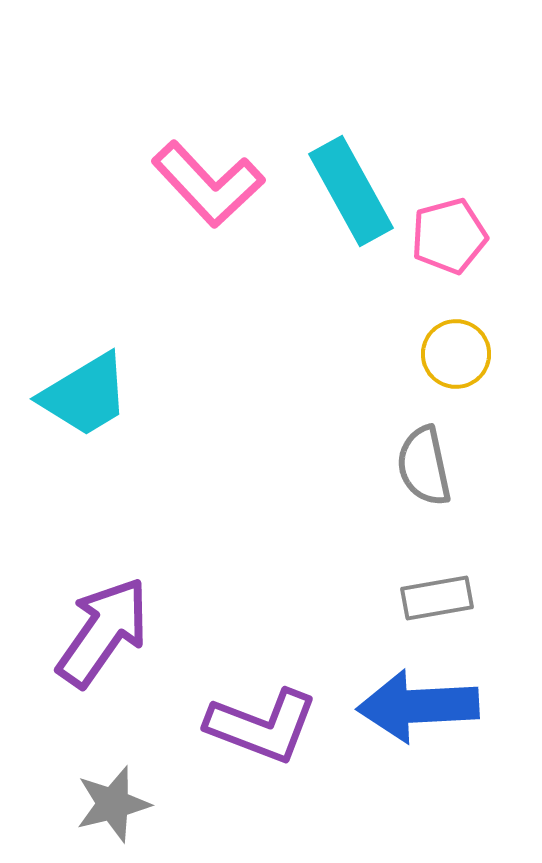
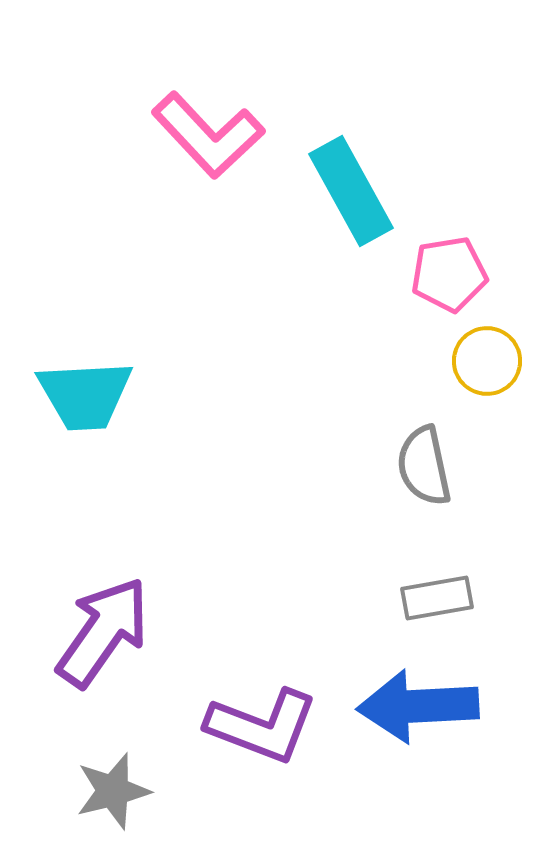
pink L-shape: moved 49 px up
pink pentagon: moved 38 px down; rotated 6 degrees clockwise
yellow circle: moved 31 px right, 7 px down
cyan trapezoid: rotated 28 degrees clockwise
gray star: moved 13 px up
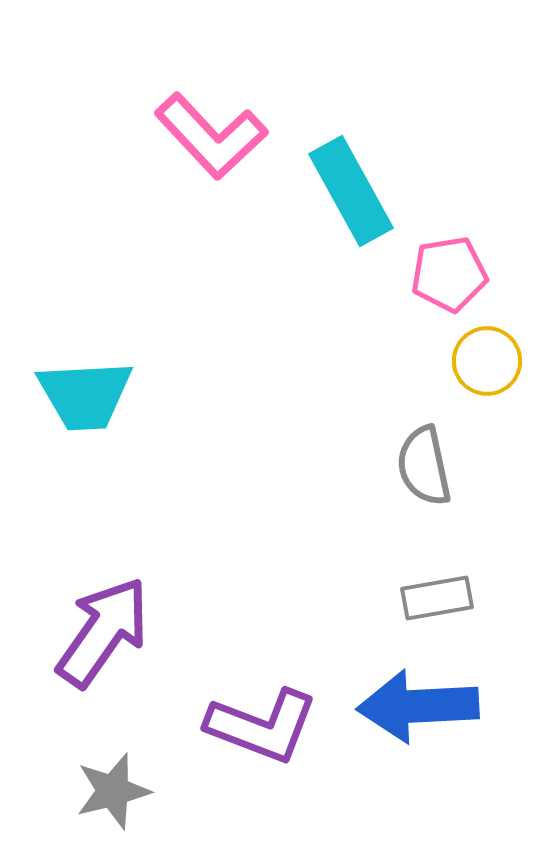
pink L-shape: moved 3 px right, 1 px down
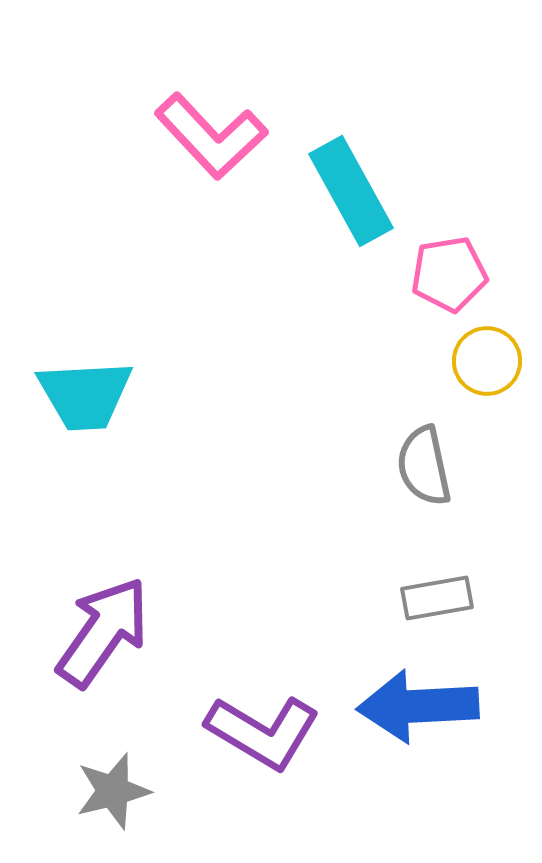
purple L-shape: moved 1 px right, 6 px down; rotated 10 degrees clockwise
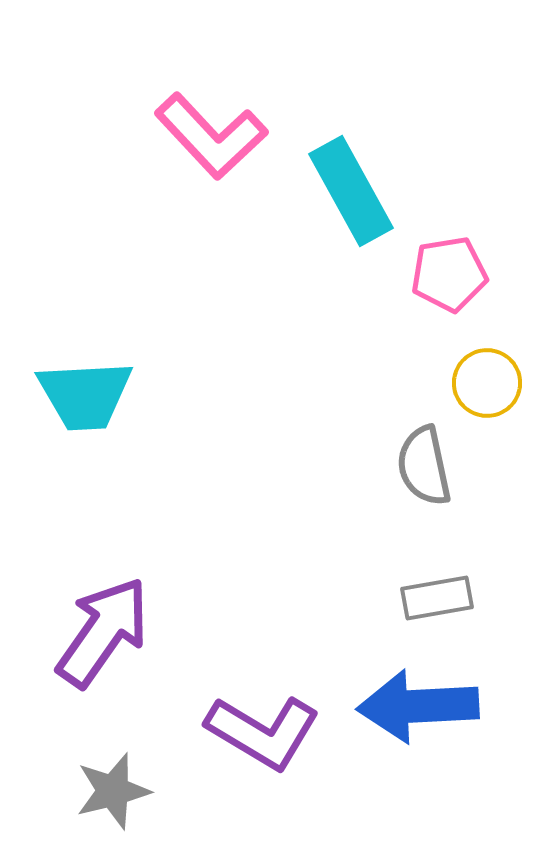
yellow circle: moved 22 px down
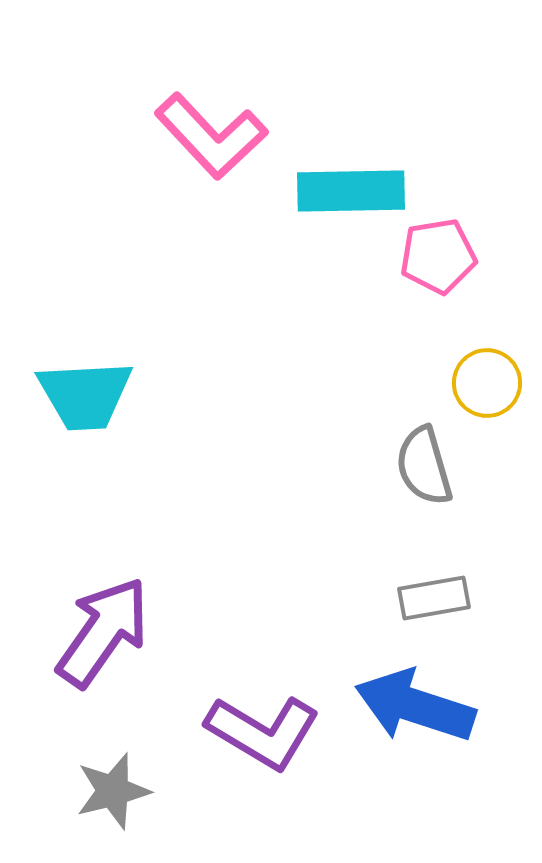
cyan rectangle: rotated 62 degrees counterclockwise
pink pentagon: moved 11 px left, 18 px up
gray semicircle: rotated 4 degrees counterclockwise
gray rectangle: moved 3 px left
blue arrow: moved 3 px left; rotated 21 degrees clockwise
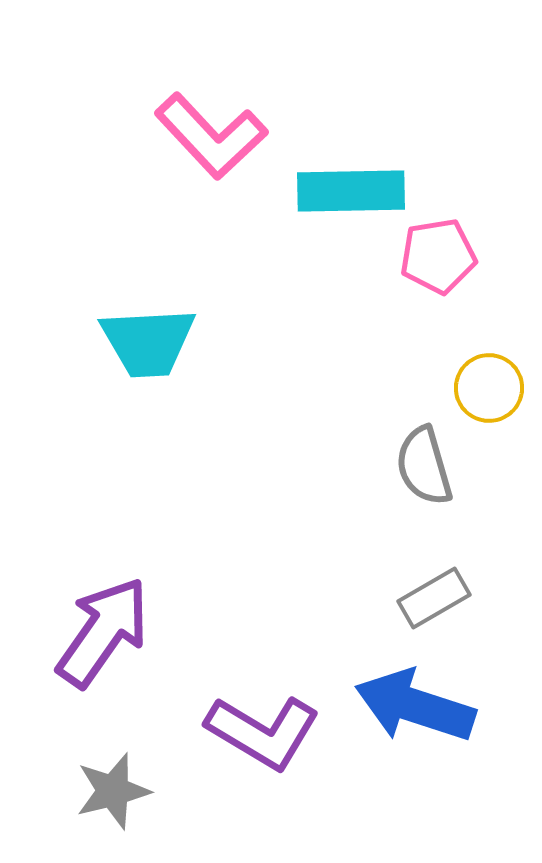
yellow circle: moved 2 px right, 5 px down
cyan trapezoid: moved 63 px right, 53 px up
gray rectangle: rotated 20 degrees counterclockwise
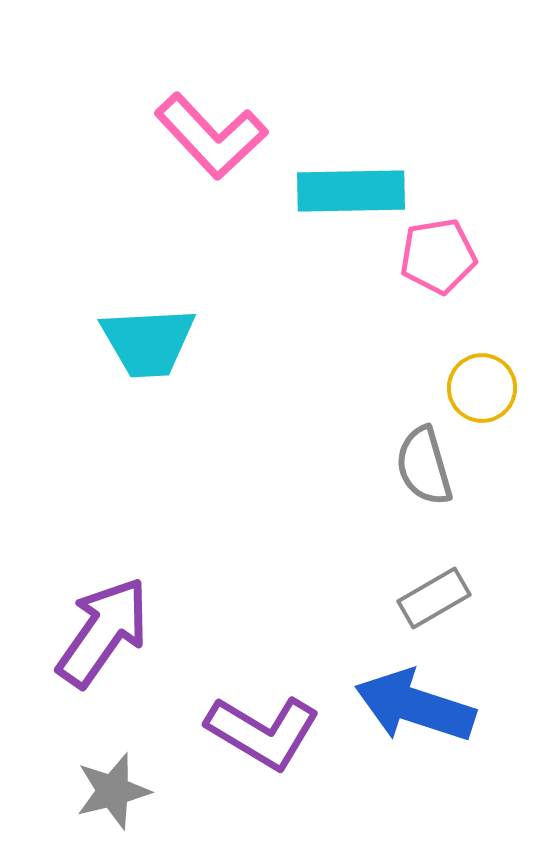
yellow circle: moved 7 px left
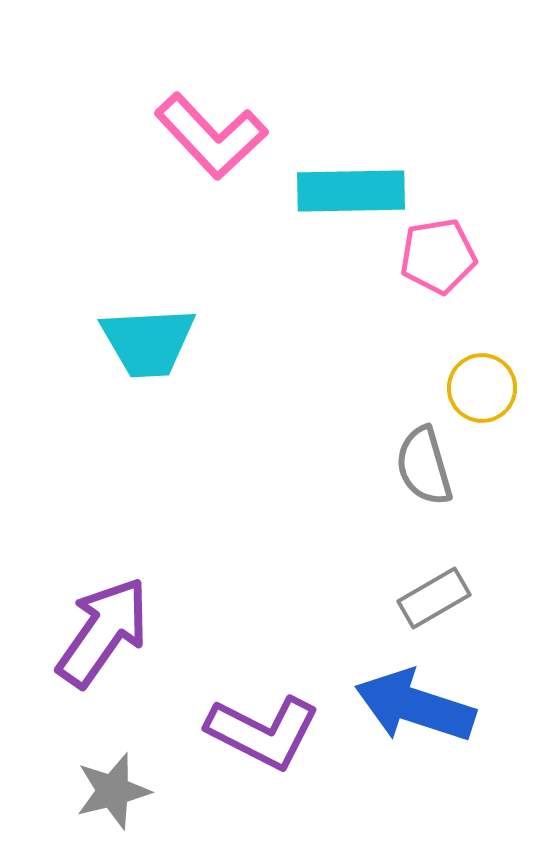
purple L-shape: rotated 4 degrees counterclockwise
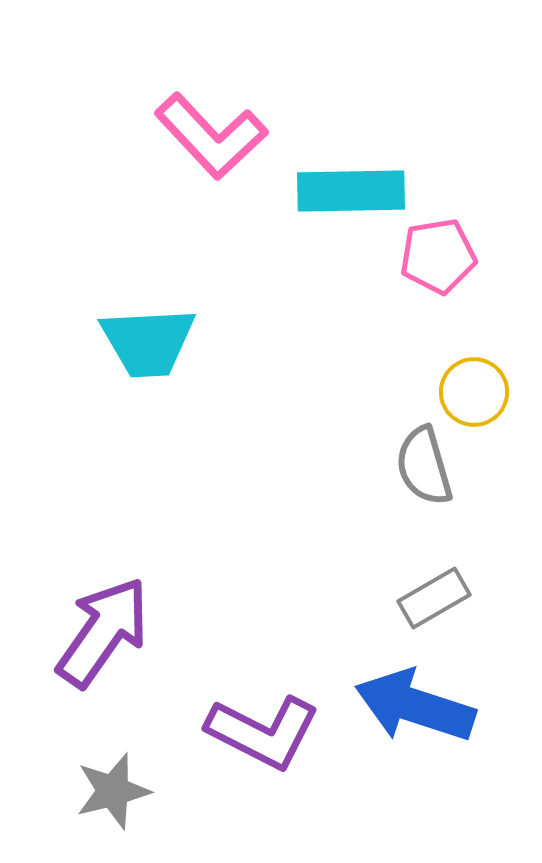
yellow circle: moved 8 px left, 4 px down
